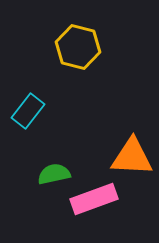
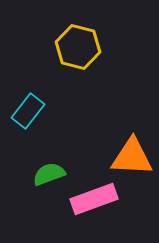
green semicircle: moved 5 px left; rotated 8 degrees counterclockwise
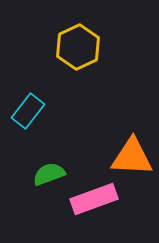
yellow hexagon: rotated 21 degrees clockwise
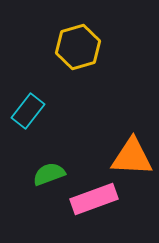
yellow hexagon: rotated 9 degrees clockwise
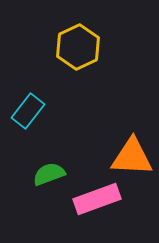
yellow hexagon: rotated 9 degrees counterclockwise
pink rectangle: moved 3 px right
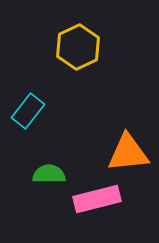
orange triangle: moved 4 px left, 4 px up; rotated 9 degrees counterclockwise
green semicircle: rotated 20 degrees clockwise
pink rectangle: rotated 6 degrees clockwise
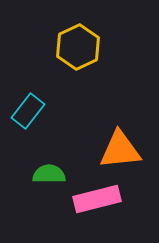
orange triangle: moved 8 px left, 3 px up
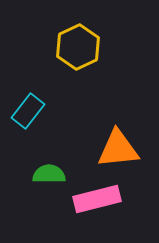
orange triangle: moved 2 px left, 1 px up
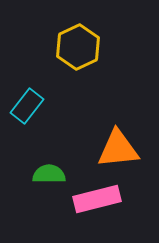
cyan rectangle: moved 1 px left, 5 px up
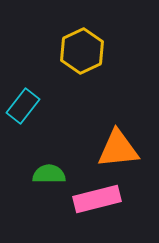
yellow hexagon: moved 4 px right, 4 px down
cyan rectangle: moved 4 px left
